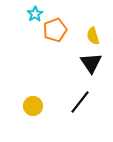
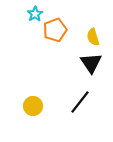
yellow semicircle: moved 1 px down
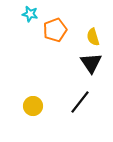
cyan star: moved 5 px left; rotated 28 degrees counterclockwise
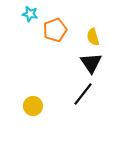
black line: moved 3 px right, 8 px up
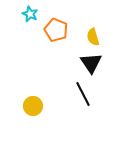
cyan star: rotated 14 degrees clockwise
orange pentagon: moved 1 px right; rotated 30 degrees counterclockwise
black line: rotated 65 degrees counterclockwise
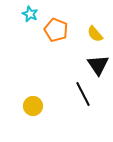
yellow semicircle: moved 2 px right, 3 px up; rotated 24 degrees counterclockwise
black triangle: moved 7 px right, 2 px down
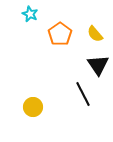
orange pentagon: moved 4 px right, 4 px down; rotated 15 degrees clockwise
yellow circle: moved 1 px down
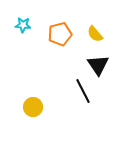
cyan star: moved 7 px left, 11 px down; rotated 21 degrees counterclockwise
orange pentagon: rotated 20 degrees clockwise
black line: moved 3 px up
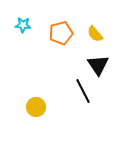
orange pentagon: moved 1 px right, 1 px up
yellow circle: moved 3 px right
